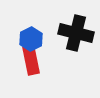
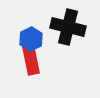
black cross: moved 8 px left, 6 px up
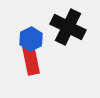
black cross: rotated 12 degrees clockwise
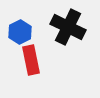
blue hexagon: moved 11 px left, 7 px up
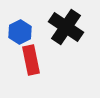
black cross: moved 2 px left; rotated 8 degrees clockwise
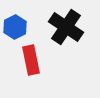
blue hexagon: moved 5 px left, 5 px up
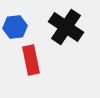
blue hexagon: rotated 20 degrees clockwise
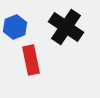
blue hexagon: rotated 15 degrees counterclockwise
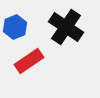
red rectangle: moved 2 px left, 1 px down; rotated 68 degrees clockwise
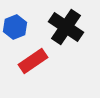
red rectangle: moved 4 px right
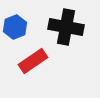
black cross: rotated 24 degrees counterclockwise
